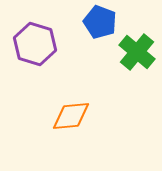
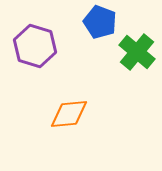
purple hexagon: moved 2 px down
orange diamond: moved 2 px left, 2 px up
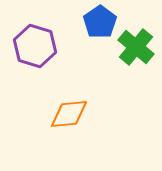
blue pentagon: rotated 16 degrees clockwise
green cross: moved 1 px left, 5 px up
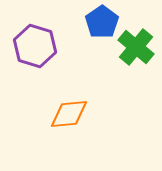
blue pentagon: moved 2 px right
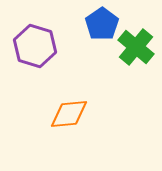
blue pentagon: moved 2 px down
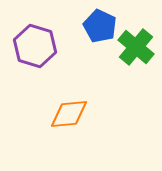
blue pentagon: moved 2 px left, 2 px down; rotated 12 degrees counterclockwise
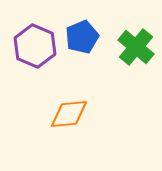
blue pentagon: moved 18 px left, 11 px down; rotated 24 degrees clockwise
purple hexagon: rotated 6 degrees clockwise
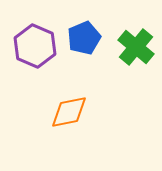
blue pentagon: moved 2 px right, 1 px down
orange diamond: moved 2 px up; rotated 6 degrees counterclockwise
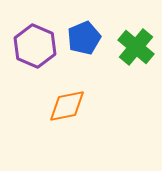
orange diamond: moved 2 px left, 6 px up
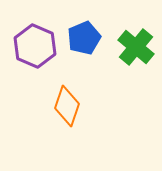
orange diamond: rotated 60 degrees counterclockwise
